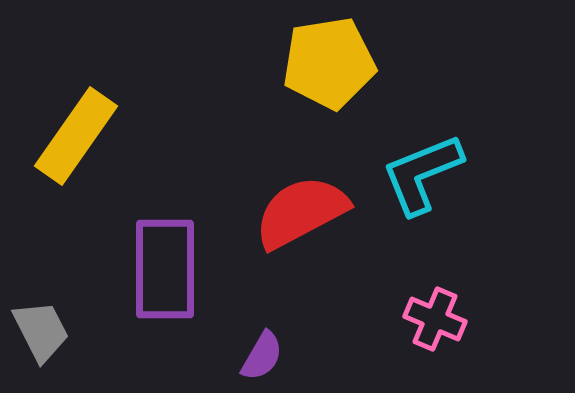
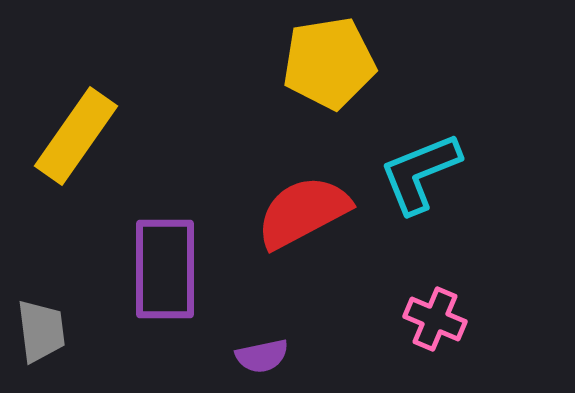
cyan L-shape: moved 2 px left, 1 px up
red semicircle: moved 2 px right
gray trapezoid: rotated 20 degrees clockwise
purple semicircle: rotated 48 degrees clockwise
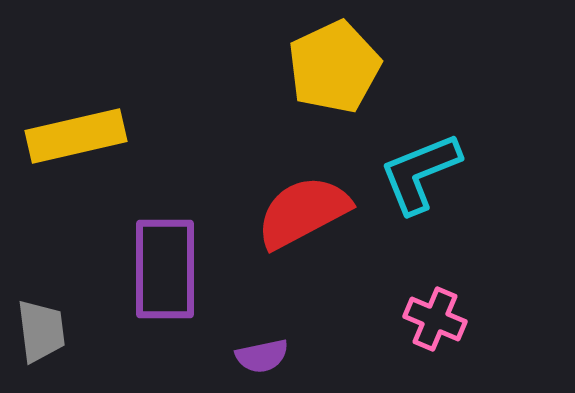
yellow pentagon: moved 5 px right, 4 px down; rotated 16 degrees counterclockwise
yellow rectangle: rotated 42 degrees clockwise
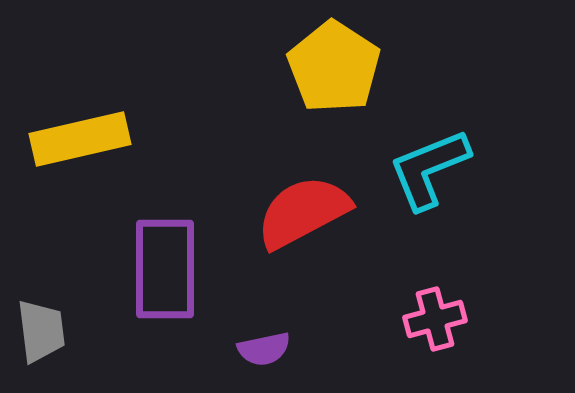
yellow pentagon: rotated 14 degrees counterclockwise
yellow rectangle: moved 4 px right, 3 px down
cyan L-shape: moved 9 px right, 4 px up
pink cross: rotated 38 degrees counterclockwise
purple semicircle: moved 2 px right, 7 px up
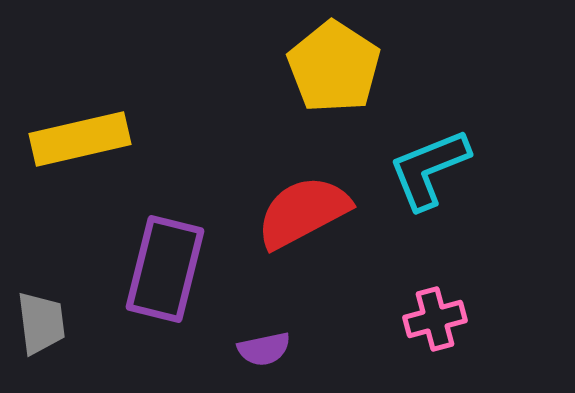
purple rectangle: rotated 14 degrees clockwise
gray trapezoid: moved 8 px up
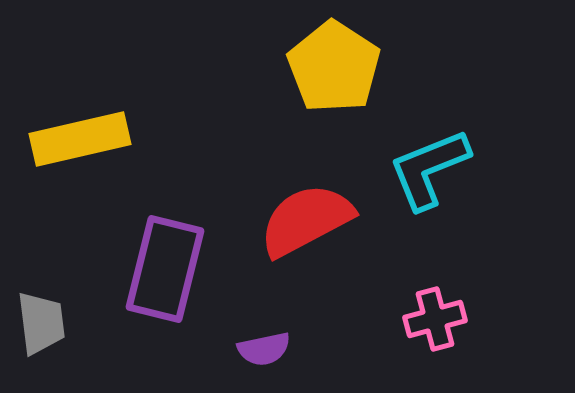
red semicircle: moved 3 px right, 8 px down
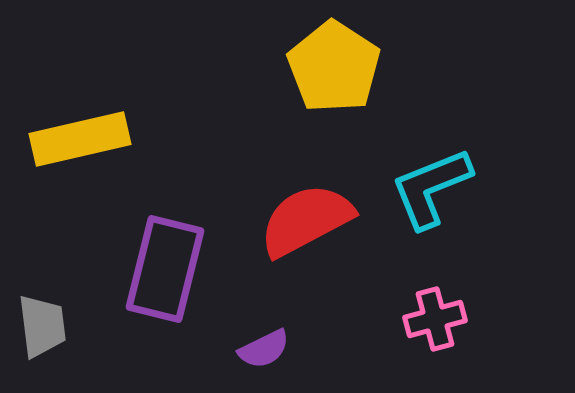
cyan L-shape: moved 2 px right, 19 px down
gray trapezoid: moved 1 px right, 3 px down
purple semicircle: rotated 14 degrees counterclockwise
